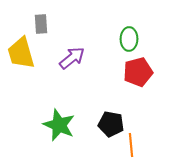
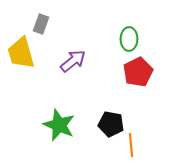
gray rectangle: rotated 24 degrees clockwise
purple arrow: moved 1 px right, 3 px down
red pentagon: rotated 12 degrees counterclockwise
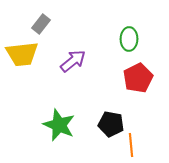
gray rectangle: rotated 18 degrees clockwise
yellow trapezoid: moved 1 px right, 1 px down; rotated 80 degrees counterclockwise
red pentagon: moved 6 px down
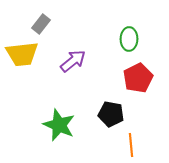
black pentagon: moved 10 px up
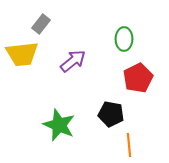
green ellipse: moved 5 px left
orange line: moved 2 px left
